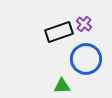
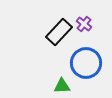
black rectangle: rotated 28 degrees counterclockwise
blue circle: moved 4 px down
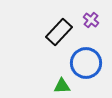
purple cross: moved 7 px right, 4 px up
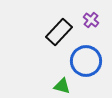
blue circle: moved 2 px up
green triangle: rotated 18 degrees clockwise
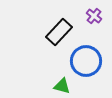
purple cross: moved 3 px right, 4 px up
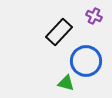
purple cross: rotated 14 degrees counterclockwise
green triangle: moved 4 px right, 3 px up
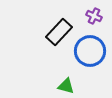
blue circle: moved 4 px right, 10 px up
green triangle: moved 3 px down
